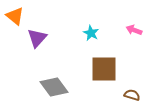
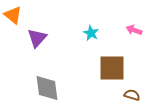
orange triangle: moved 2 px left, 1 px up
brown square: moved 8 px right, 1 px up
gray diamond: moved 7 px left, 1 px down; rotated 28 degrees clockwise
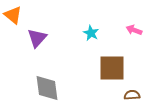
brown semicircle: rotated 21 degrees counterclockwise
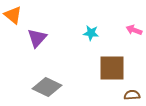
cyan star: rotated 21 degrees counterclockwise
gray diamond: moved 1 px up; rotated 56 degrees counterclockwise
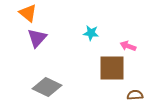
orange triangle: moved 15 px right, 2 px up
pink arrow: moved 6 px left, 16 px down
brown semicircle: moved 3 px right
